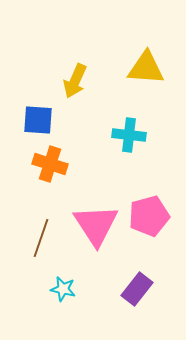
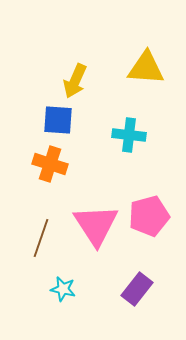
blue square: moved 20 px right
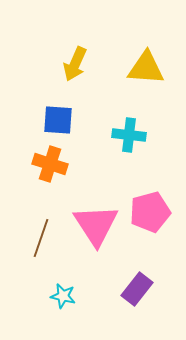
yellow arrow: moved 17 px up
pink pentagon: moved 1 px right, 4 px up
cyan star: moved 7 px down
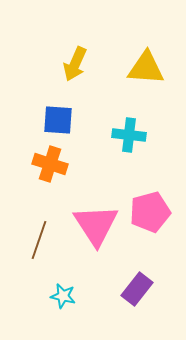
brown line: moved 2 px left, 2 px down
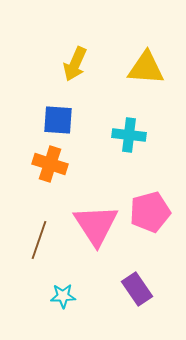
purple rectangle: rotated 72 degrees counterclockwise
cyan star: rotated 15 degrees counterclockwise
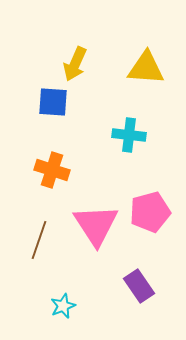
blue square: moved 5 px left, 18 px up
orange cross: moved 2 px right, 6 px down
purple rectangle: moved 2 px right, 3 px up
cyan star: moved 10 px down; rotated 20 degrees counterclockwise
